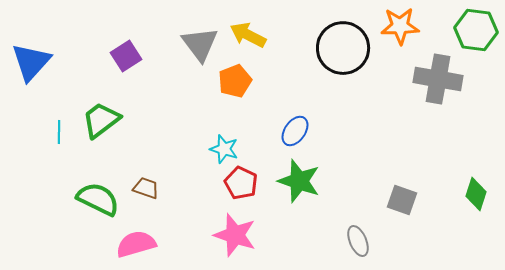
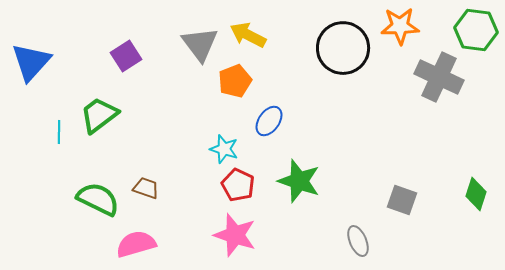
gray cross: moved 1 px right, 2 px up; rotated 15 degrees clockwise
green trapezoid: moved 2 px left, 5 px up
blue ellipse: moved 26 px left, 10 px up
red pentagon: moved 3 px left, 2 px down
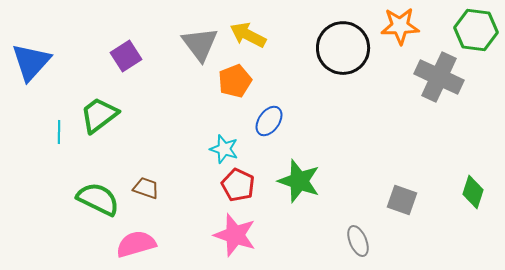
green diamond: moved 3 px left, 2 px up
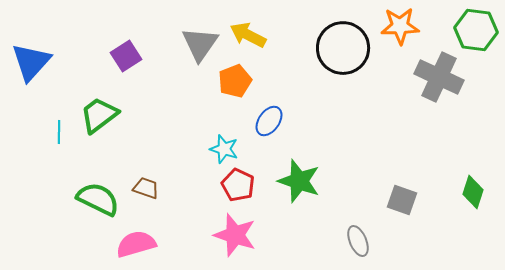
gray triangle: rotated 12 degrees clockwise
